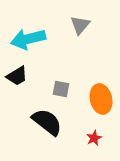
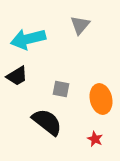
red star: moved 1 px right, 1 px down; rotated 21 degrees counterclockwise
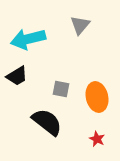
orange ellipse: moved 4 px left, 2 px up
red star: moved 2 px right
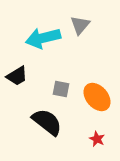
cyan arrow: moved 15 px right, 1 px up
orange ellipse: rotated 28 degrees counterclockwise
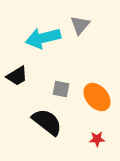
red star: rotated 28 degrees counterclockwise
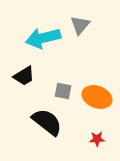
black trapezoid: moved 7 px right
gray square: moved 2 px right, 2 px down
orange ellipse: rotated 28 degrees counterclockwise
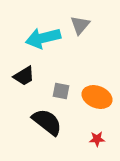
gray square: moved 2 px left
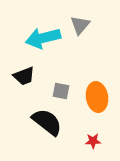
black trapezoid: rotated 10 degrees clockwise
orange ellipse: rotated 60 degrees clockwise
red star: moved 4 px left, 2 px down
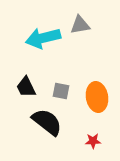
gray triangle: rotated 40 degrees clockwise
black trapezoid: moved 2 px right, 11 px down; rotated 85 degrees clockwise
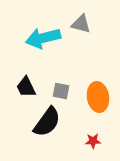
gray triangle: moved 1 px right, 1 px up; rotated 25 degrees clockwise
orange ellipse: moved 1 px right
black semicircle: rotated 88 degrees clockwise
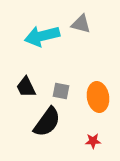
cyan arrow: moved 1 px left, 2 px up
